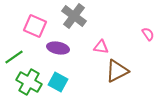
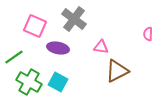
gray cross: moved 3 px down
pink semicircle: rotated 144 degrees counterclockwise
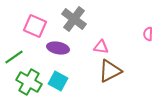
brown triangle: moved 7 px left
cyan square: moved 1 px up
